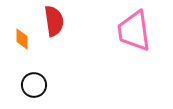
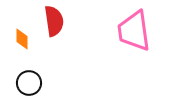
black circle: moved 5 px left, 2 px up
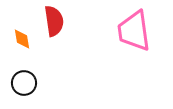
orange diamond: rotated 10 degrees counterclockwise
black circle: moved 5 px left
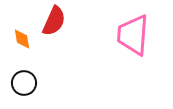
red semicircle: rotated 32 degrees clockwise
pink trapezoid: moved 1 px left, 4 px down; rotated 12 degrees clockwise
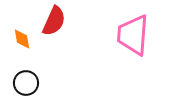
black circle: moved 2 px right
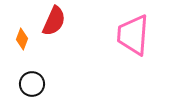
orange diamond: rotated 30 degrees clockwise
black circle: moved 6 px right, 1 px down
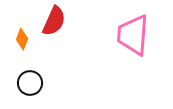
black circle: moved 2 px left, 1 px up
